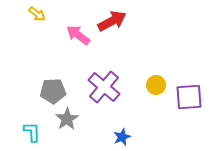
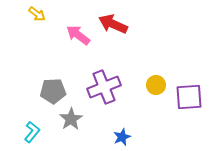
red arrow: moved 1 px right, 3 px down; rotated 128 degrees counterclockwise
purple cross: rotated 28 degrees clockwise
gray star: moved 4 px right
cyan L-shape: rotated 40 degrees clockwise
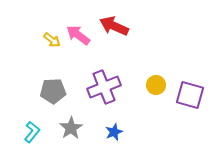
yellow arrow: moved 15 px right, 26 px down
red arrow: moved 1 px right, 2 px down
purple square: moved 1 px right, 2 px up; rotated 20 degrees clockwise
gray star: moved 9 px down
blue star: moved 8 px left, 5 px up
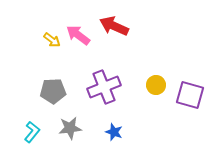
gray star: moved 1 px left; rotated 25 degrees clockwise
blue star: rotated 30 degrees counterclockwise
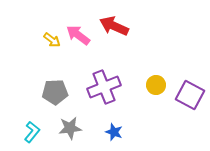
gray pentagon: moved 2 px right, 1 px down
purple square: rotated 12 degrees clockwise
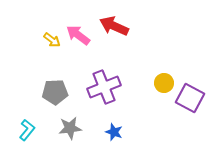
yellow circle: moved 8 px right, 2 px up
purple square: moved 3 px down
cyan L-shape: moved 5 px left, 2 px up
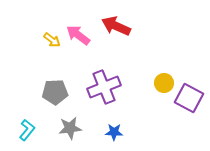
red arrow: moved 2 px right
purple square: moved 1 px left
blue star: rotated 18 degrees counterclockwise
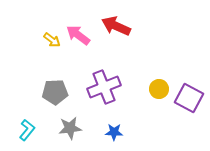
yellow circle: moved 5 px left, 6 px down
